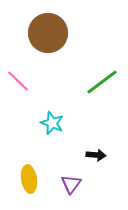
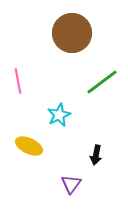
brown circle: moved 24 px right
pink line: rotated 35 degrees clockwise
cyan star: moved 7 px right, 8 px up; rotated 25 degrees clockwise
black arrow: rotated 96 degrees clockwise
yellow ellipse: moved 33 px up; rotated 56 degrees counterclockwise
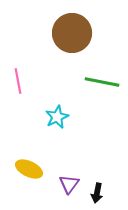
green line: rotated 48 degrees clockwise
cyan star: moved 2 px left, 2 px down
yellow ellipse: moved 23 px down
black arrow: moved 1 px right, 38 px down
purple triangle: moved 2 px left
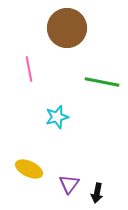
brown circle: moved 5 px left, 5 px up
pink line: moved 11 px right, 12 px up
cyan star: rotated 10 degrees clockwise
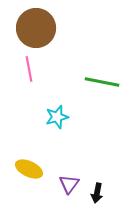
brown circle: moved 31 px left
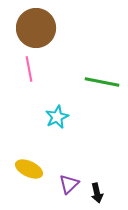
cyan star: rotated 10 degrees counterclockwise
purple triangle: rotated 10 degrees clockwise
black arrow: rotated 24 degrees counterclockwise
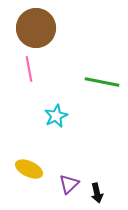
cyan star: moved 1 px left, 1 px up
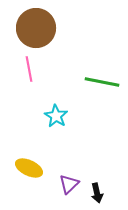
cyan star: rotated 15 degrees counterclockwise
yellow ellipse: moved 1 px up
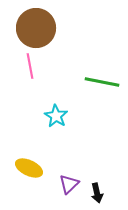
pink line: moved 1 px right, 3 px up
